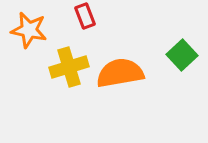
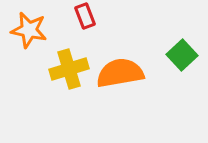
yellow cross: moved 2 px down
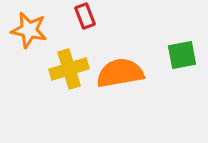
green square: rotated 32 degrees clockwise
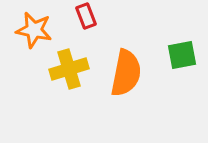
red rectangle: moved 1 px right
orange star: moved 5 px right
orange semicircle: moved 6 px right; rotated 111 degrees clockwise
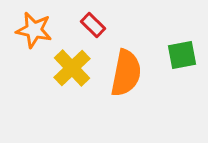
red rectangle: moved 7 px right, 9 px down; rotated 25 degrees counterclockwise
yellow cross: moved 3 px right, 1 px up; rotated 27 degrees counterclockwise
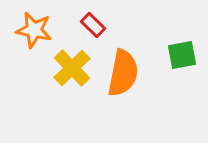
orange semicircle: moved 3 px left
